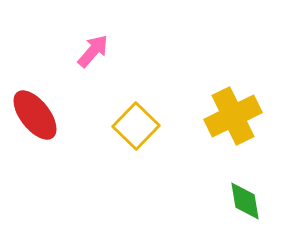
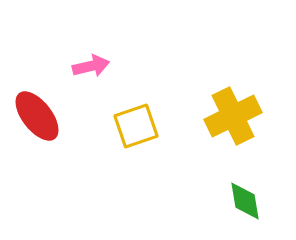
pink arrow: moved 2 px left, 15 px down; rotated 36 degrees clockwise
red ellipse: moved 2 px right, 1 px down
yellow square: rotated 27 degrees clockwise
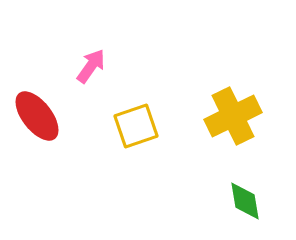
pink arrow: rotated 42 degrees counterclockwise
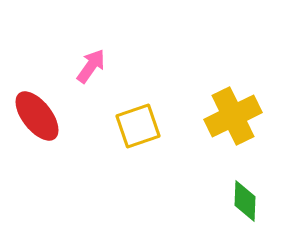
yellow square: moved 2 px right
green diamond: rotated 12 degrees clockwise
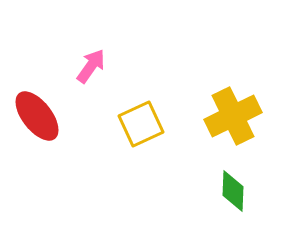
yellow square: moved 3 px right, 2 px up; rotated 6 degrees counterclockwise
green diamond: moved 12 px left, 10 px up
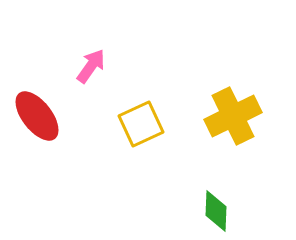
green diamond: moved 17 px left, 20 px down
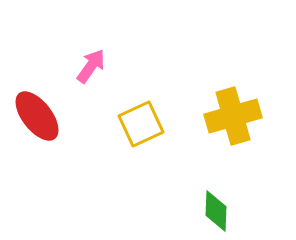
yellow cross: rotated 10 degrees clockwise
